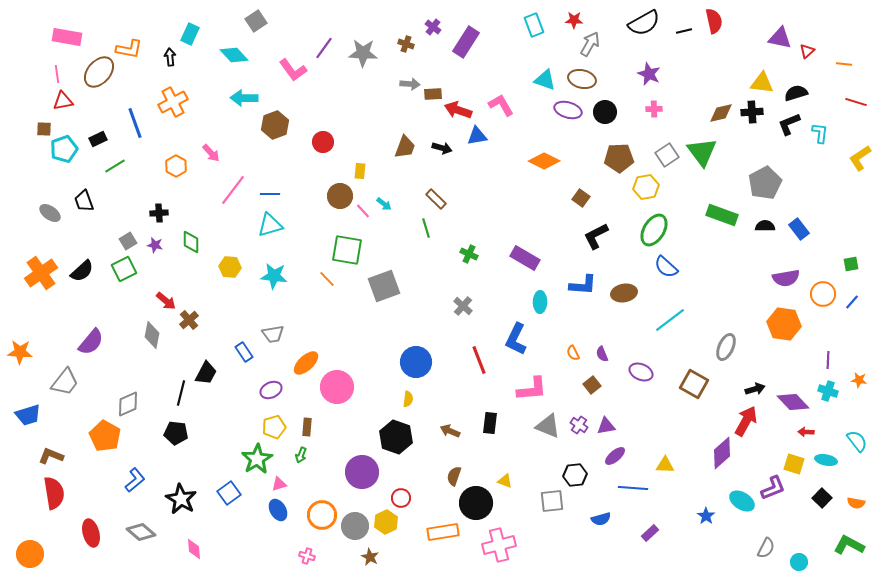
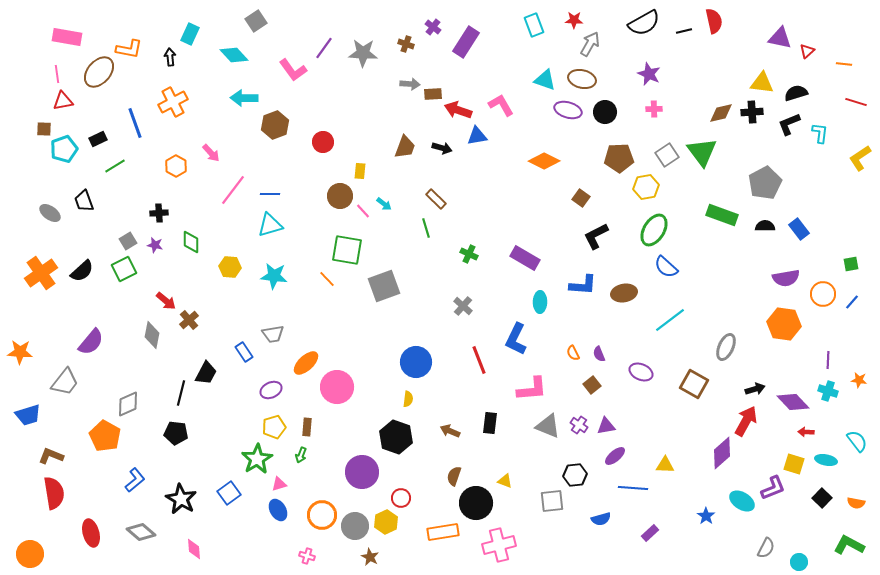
purple semicircle at (602, 354): moved 3 px left
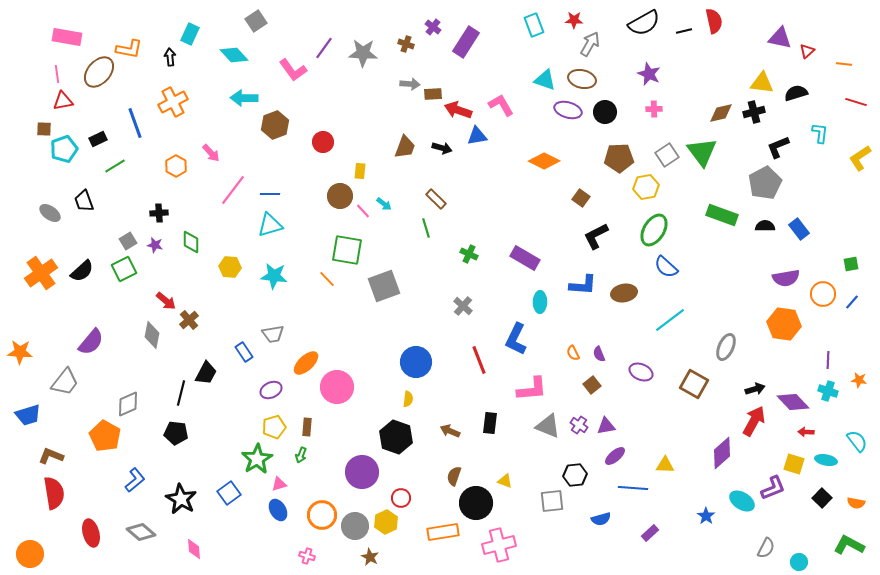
black cross at (752, 112): moved 2 px right; rotated 10 degrees counterclockwise
black L-shape at (789, 124): moved 11 px left, 23 px down
red arrow at (746, 421): moved 8 px right
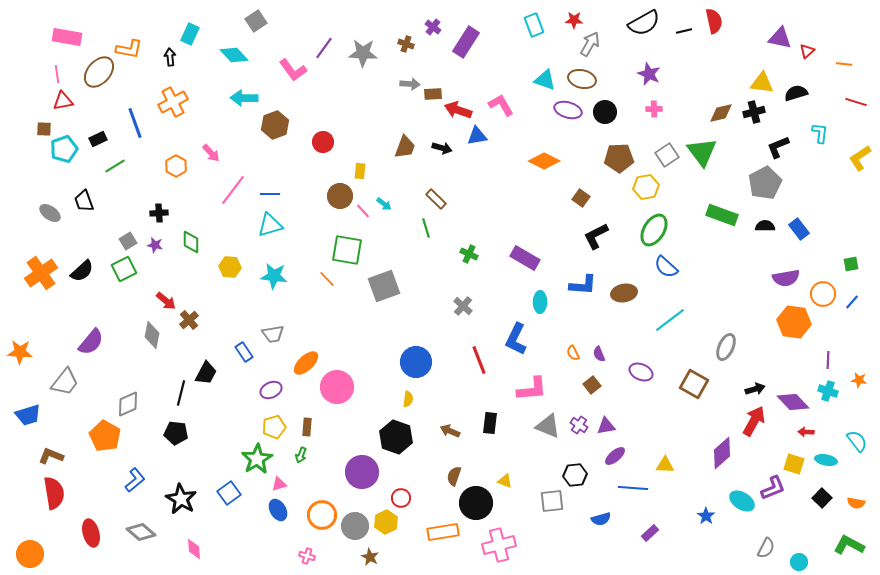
orange hexagon at (784, 324): moved 10 px right, 2 px up
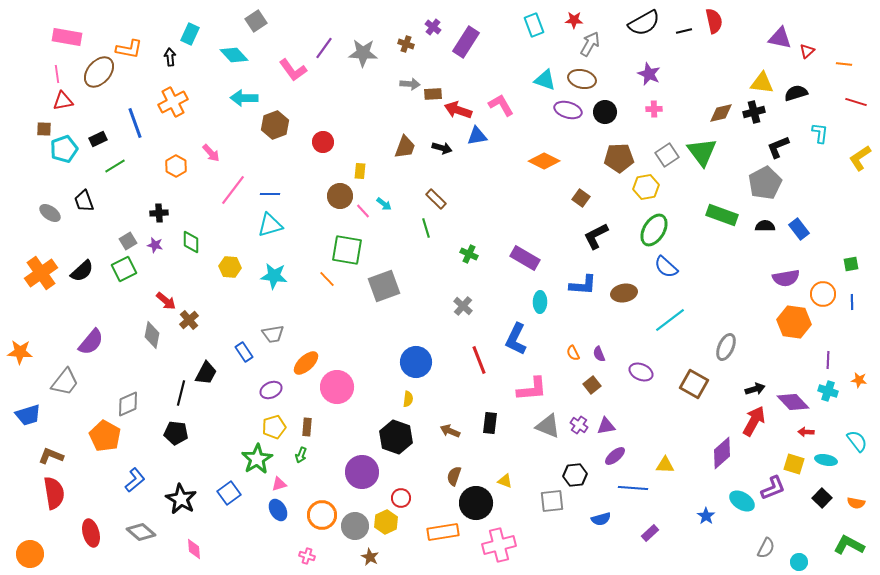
blue line at (852, 302): rotated 42 degrees counterclockwise
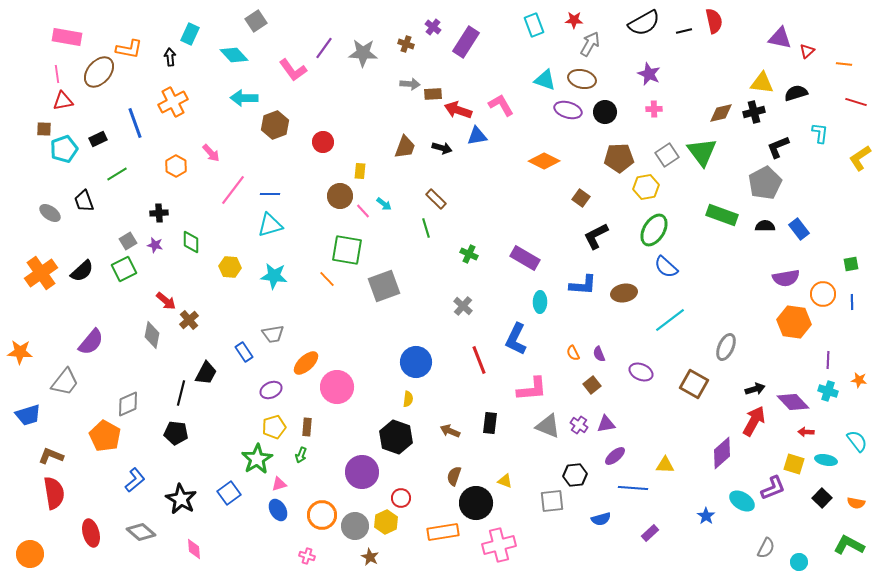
green line at (115, 166): moved 2 px right, 8 px down
purple triangle at (606, 426): moved 2 px up
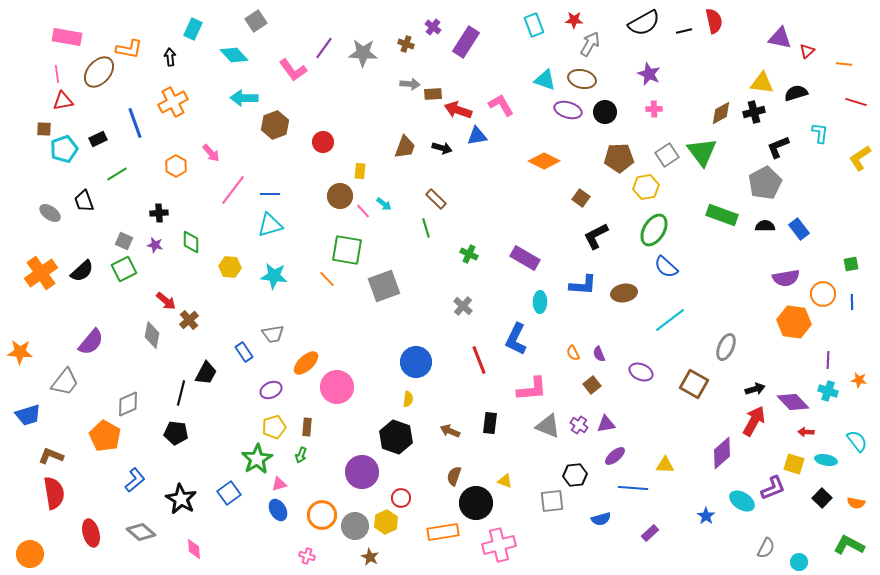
cyan rectangle at (190, 34): moved 3 px right, 5 px up
brown diamond at (721, 113): rotated 15 degrees counterclockwise
gray square at (128, 241): moved 4 px left; rotated 36 degrees counterclockwise
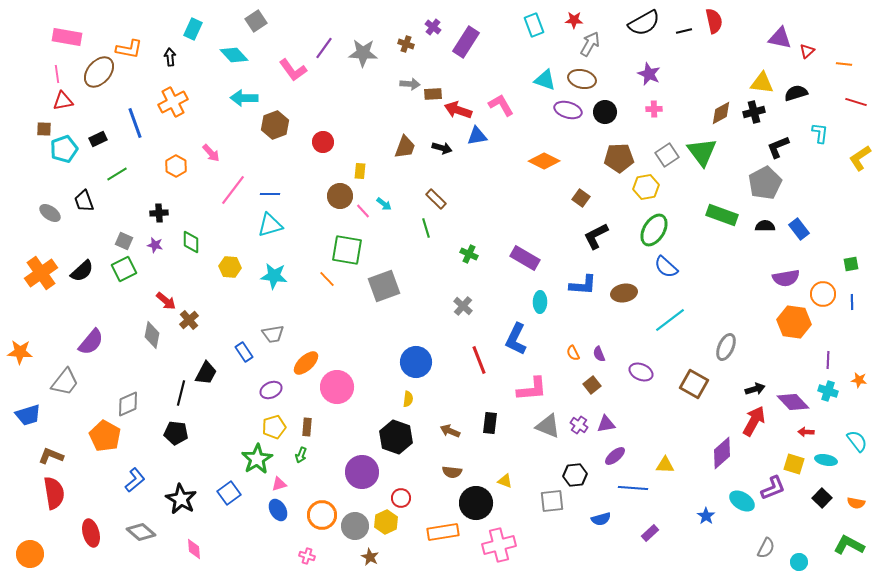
brown semicircle at (454, 476): moved 2 px left, 4 px up; rotated 102 degrees counterclockwise
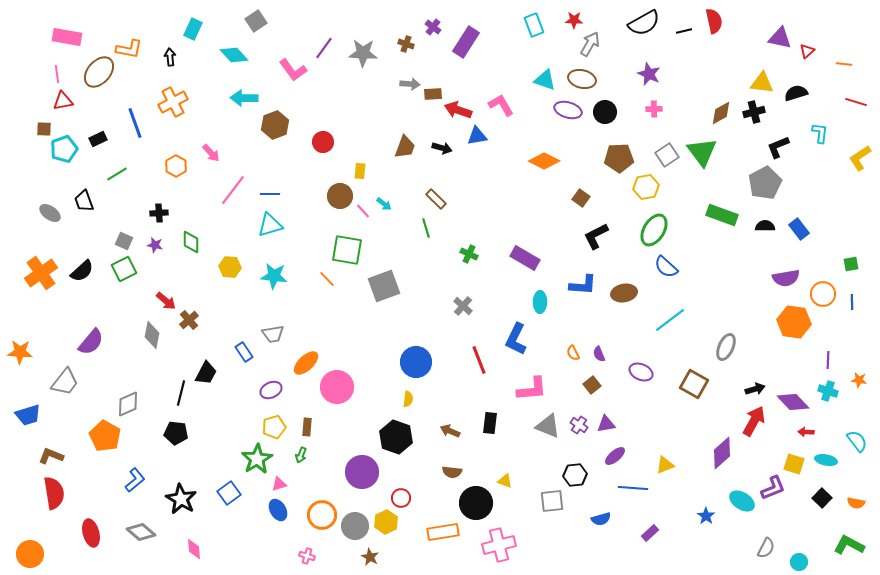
yellow triangle at (665, 465): rotated 24 degrees counterclockwise
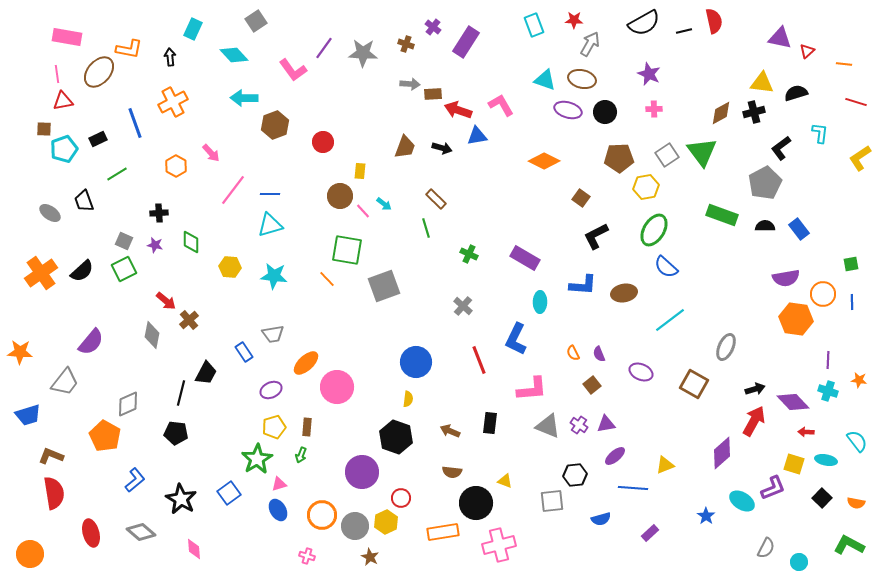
black L-shape at (778, 147): moved 3 px right, 1 px down; rotated 15 degrees counterclockwise
orange hexagon at (794, 322): moved 2 px right, 3 px up
